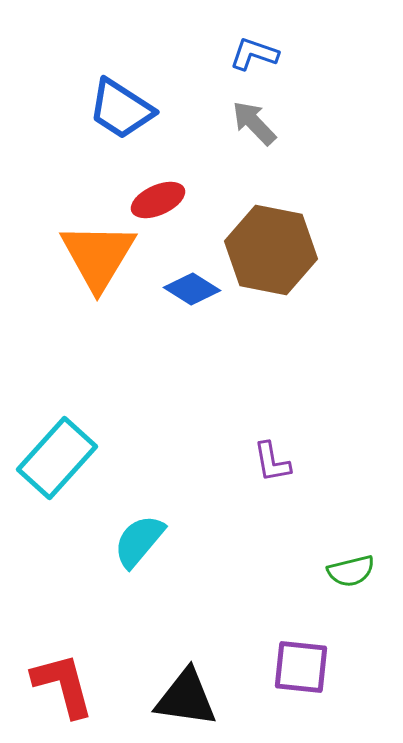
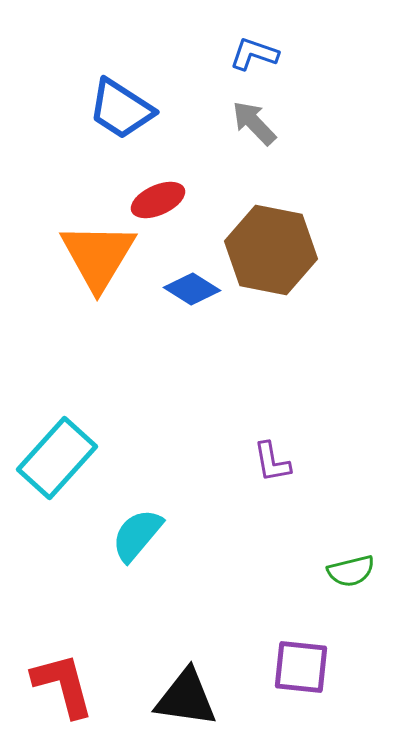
cyan semicircle: moved 2 px left, 6 px up
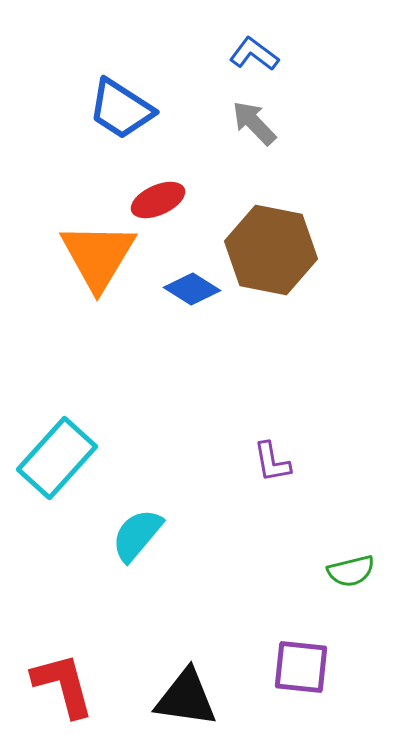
blue L-shape: rotated 18 degrees clockwise
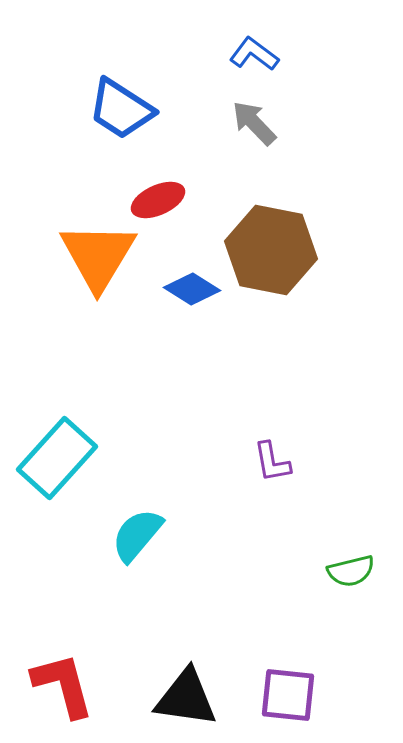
purple square: moved 13 px left, 28 px down
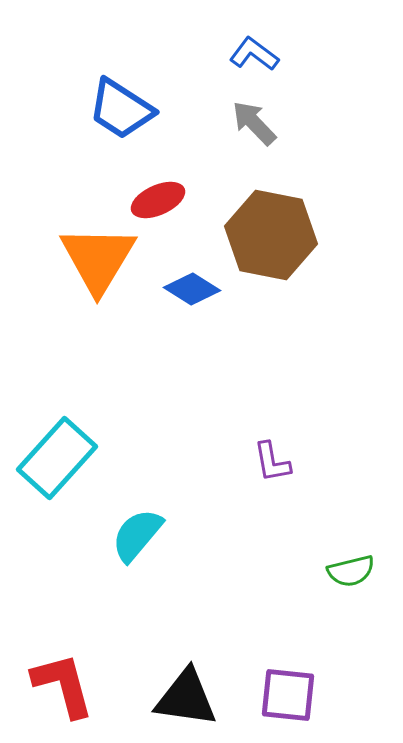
brown hexagon: moved 15 px up
orange triangle: moved 3 px down
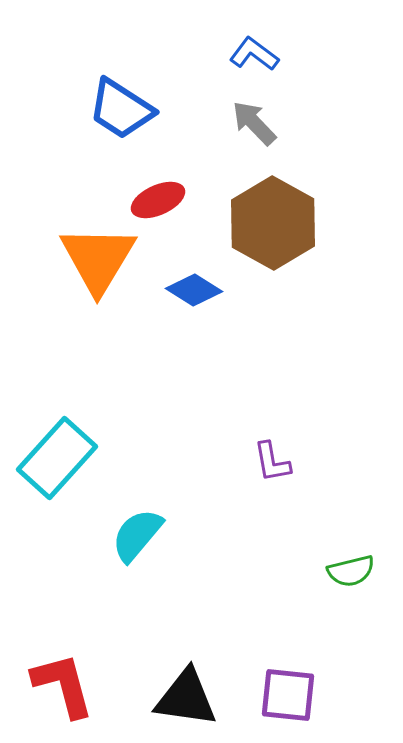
brown hexagon: moved 2 px right, 12 px up; rotated 18 degrees clockwise
blue diamond: moved 2 px right, 1 px down
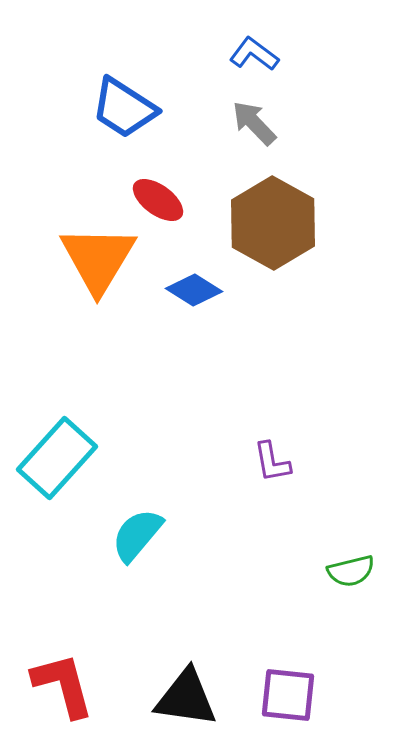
blue trapezoid: moved 3 px right, 1 px up
red ellipse: rotated 60 degrees clockwise
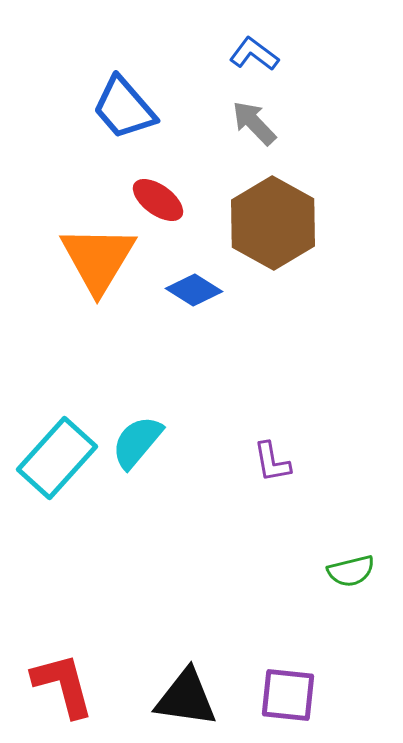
blue trapezoid: rotated 16 degrees clockwise
cyan semicircle: moved 93 px up
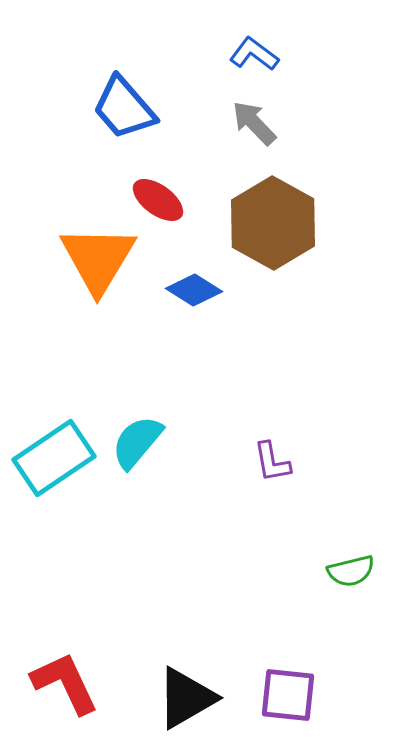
cyan rectangle: moved 3 px left; rotated 14 degrees clockwise
red L-shape: moved 2 px right, 2 px up; rotated 10 degrees counterclockwise
black triangle: rotated 38 degrees counterclockwise
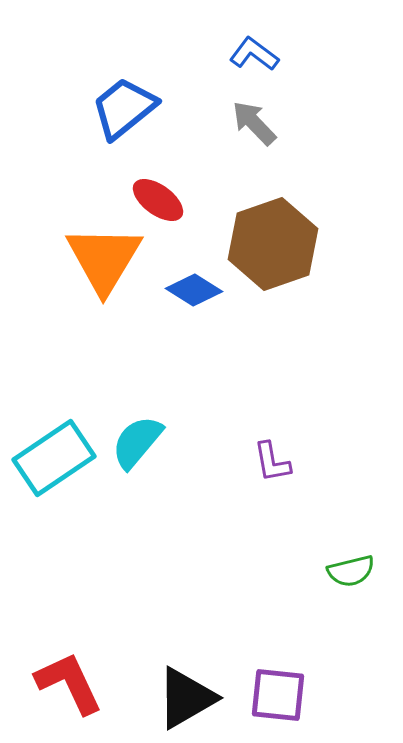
blue trapezoid: rotated 92 degrees clockwise
brown hexagon: moved 21 px down; rotated 12 degrees clockwise
orange triangle: moved 6 px right
red L-shape: moved 4 px right
purple square: moved 10 px left
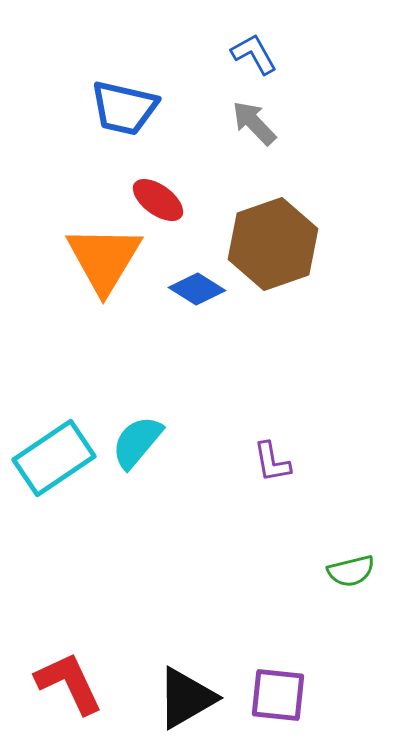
blue L-shape: rotated 24 degrees clockwise
blue trapezoid: rotated 128 degrees counterclockwise
blue diamond: moved 3 px right, 1 px up
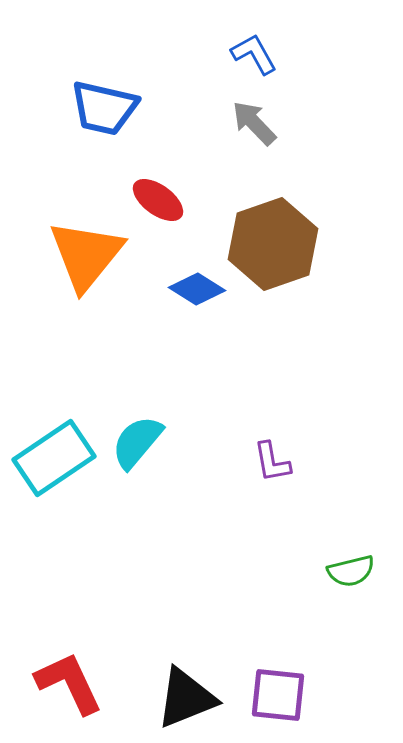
blue trapezoid: moved 20 px left
orange triangle: moved 18 px left, 4 px up; rotated 8 degrees clockwise
black triangle: rotated 8 degrees clockwise
